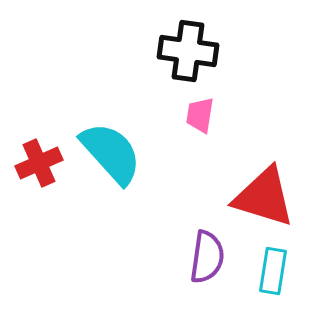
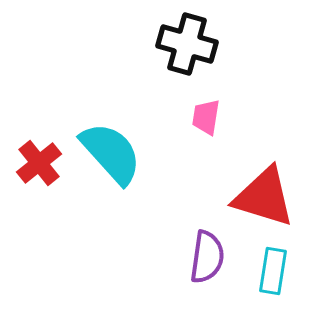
black cross: moved 1 px left, 7 px up; rotated 8 degrees clockwise
pink trapezoid: moved 6 px right, 2 px down
red cross: rotated 15 degrees counterclockwise
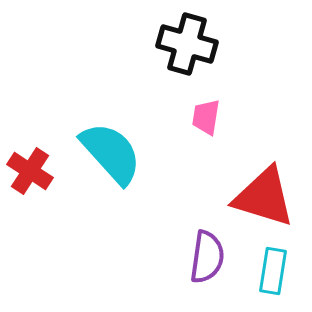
red cross: moved 9 px left, 8 px down; rotated 18 degrees counterclockwise
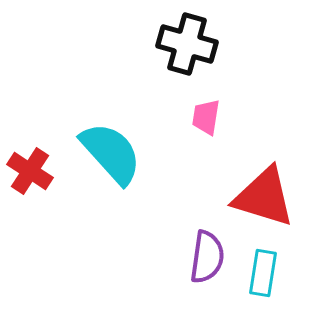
cyan rectangle: moved 10 px left, 2 px down
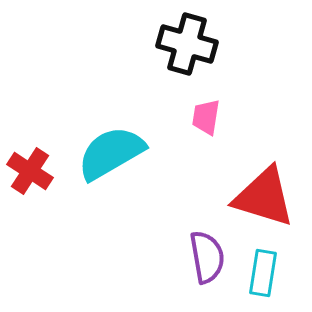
cyan semicircle: rotated 78 degrees counterclockwise
purple semicircle: rotated 18 degrees counterclockwise
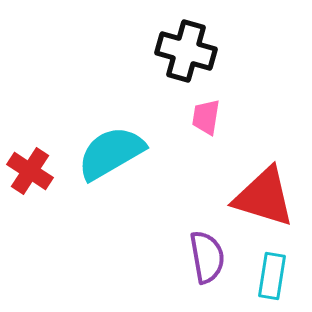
black cross: moved 1 px left, 7 px down
cyan rectangle: moved 9 px right, 3 px down
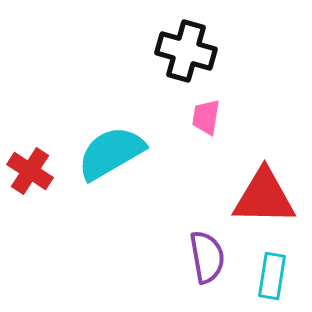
red triangle: rotated 16 degrees counterclockwise
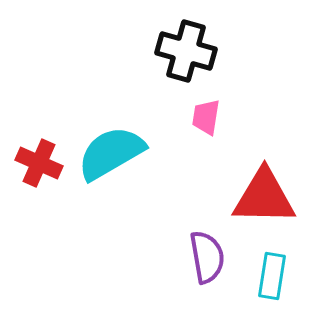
red cross: moved 9 px right, 8 px up; rotated 9 degrees counterclockwise
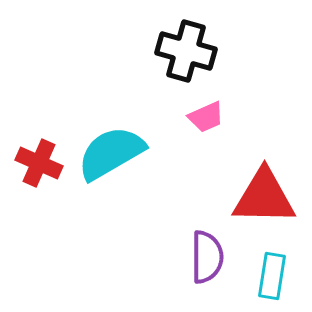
pink trapezoid: rotated 123 degrees counterclockwise
purple semicircle: rotated 10 degrees clockwise
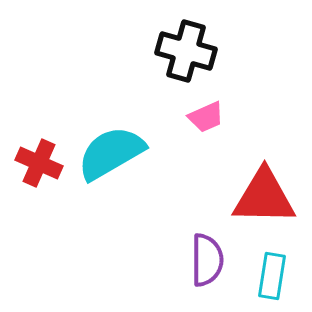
purple semicircle: moved 3 px down
